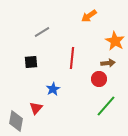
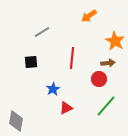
red triangle: moved 30 px right; rotated 24 degrees clockwise
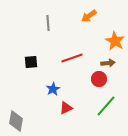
gray line: moved 6 px right, 9 px up; rotated 63 degrees counterclockwise
red line: rotated 65 degrees clockwise
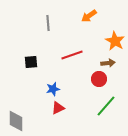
red line: moved 3 px up
blue star: rotated 16 degrees clockwise
red triangle: moved 8 px left
gray diamond: rotated 10 degrees counterclockwise
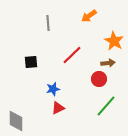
orange star: moved 1 px left
red line: rotated 25 degrees counterclockwise
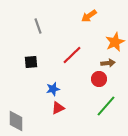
gray line: moved 10 px left, 3 px down; rotated 14 degrees counterclockwise
orange star: moved 1 px right, 1 px down; rotated 18 degrees clockwise
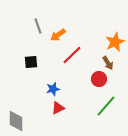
orange arrow: moved 31 px left, 19 px down
brown arrow: rotated 64 degrees clockwise
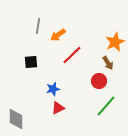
gray line: rotated 28 degrees clockwise
red circle: moved 2 px down
gray diamond: moved 2 px up
